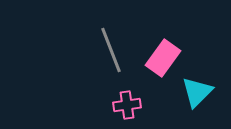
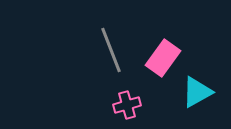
cyan triangle: rotated 16 degrees clockwise
pink cross: rotated 8 degrees counterclockwise
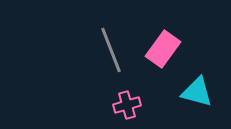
pink rectangle: moved 9 px up
cyan triangle: rotated 44 degrees clockwise
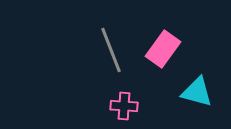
pink cross: moved 3 px left, 1 px down; rotated 20 degrees clockwise
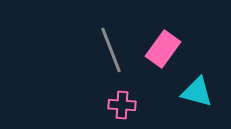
pink cross: moved 2 px left, 1 px up
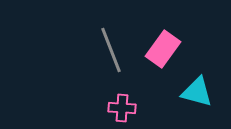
pink cross: moved 3 px down
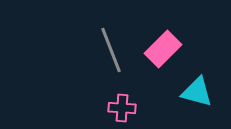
pink rectangle: rotated 9 degrees clockwise
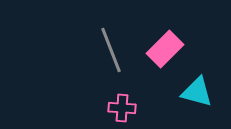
pink rectangle: moved 2 px right
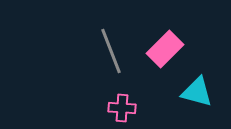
gray line: moved 1 px down
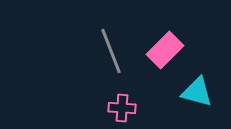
pink rectangle: moved 1 px down
